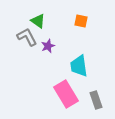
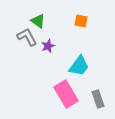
cyan trapezoid: rotated 135 degrees counterclockwise
gray rectangle: moved 2 px right, 1 px up
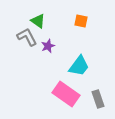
pink rectangle: rotated 24 degrees counterclockwise
